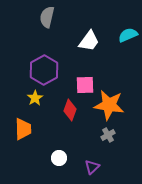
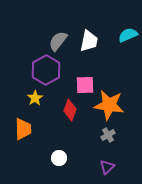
gray semicircle: moved 11 px right, 24 px down; rotated 25 degrees clockwise
white trapezoid: rotated 25 degrees counterclockwise
purple hexagon: moved 2 px right
purple triangle: moved 15 px right
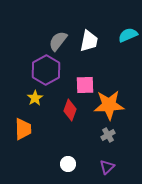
orange star: rotated 12 degrees counterclockwise
white circle: moved 9 px right, 6 px down
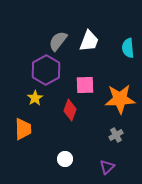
cyan semicircle: moved 13 px down; rotated 72 degrees counterclockwise
white trapezoid: rotated 10 degrees clockwise
orange star: moved 11 px right, 6 px up
gray cross: moved 8 px right
white circle: moved 3 px left, 5 px up
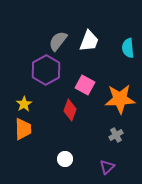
pink square: rotated 30 degrees clockwise
yellow star: moved 11 px left, 6 px down
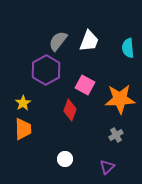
yellow star: moved 1 px left, 1 px up
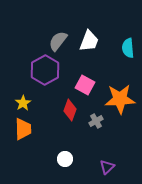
purple hexagon: moved 1 px left
gray cross: moved 20 px left, 14 px up
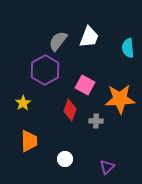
white trapezoid: moved 4 px up
gray cross: rotated 32 degrees clockwise
orange trapezoid: moved 6 px right, 12 px down
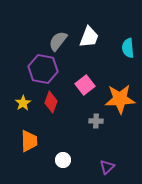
purple hexagon: moved 2 px left, 1 px up; rotated 20 degrees counterclockwise
pink square: rotated 24 degrees clockwise
red diamond: moved 19 px left, 8 px up
white circle: moved 2 px left, 1 px down
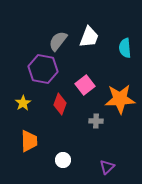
cyan semicircle: moved 3 px left
red diamond: moved 9 px right, 2 px down
